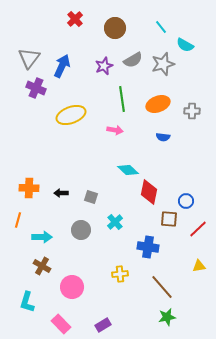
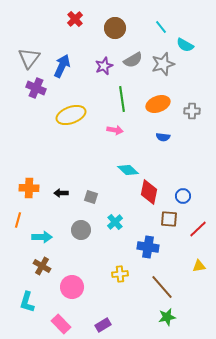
blue circle: moved 3 px left, 5 px up
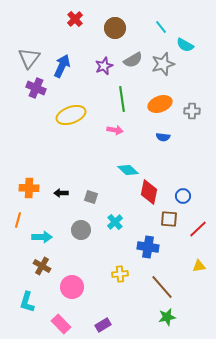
orange ellipse: moved 2 px right
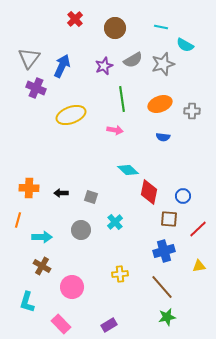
cyan line: rotated 40 degrees counterclockwise
blue cross: moved 16 px right, 4 px down; rotated 25 degrees counterclockwise
purple rectangle: moved 6 px right
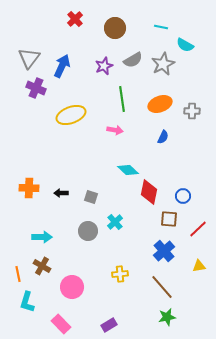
gray star: rotated 10 degrees counterclockwise
blue semicircle: rotated 72 degrees counterclockwise
orange line: moved 54 px down; rotated 28 degrees counterclockwise
gray circle: moved 7 px right, 1 px down
blue cross: rotated 25 degrees counterclockwise
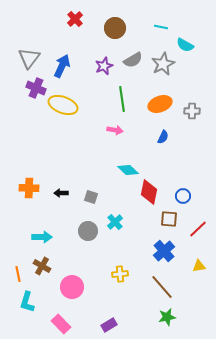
yellow ellipse: moved 8 px left, 10 px up; rotated 40 degrees clockwise
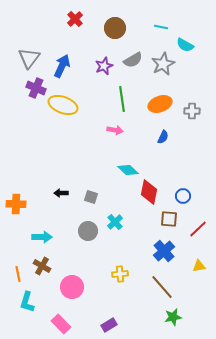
orange cross: moved 13 px left, 16 px down
green star: moved 6 px right
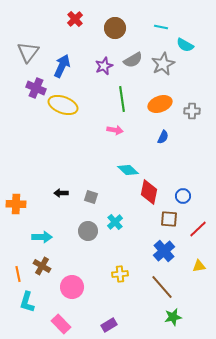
gray triangle: moved 1 px left, 6 px up
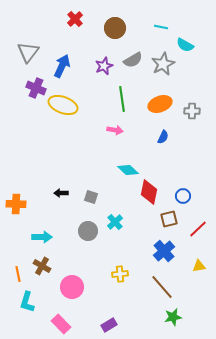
brown square: rotated 18 degrees counterclockwise
